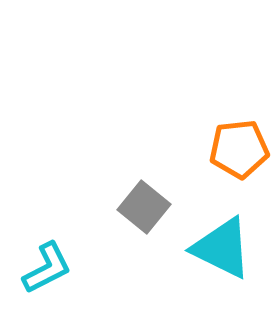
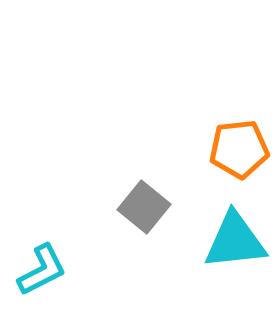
cyan triangle: moved 13 px right, 7 px up; rotated 32 degrees counterclockwise
cyan L-shape: moved 5 px left, 2 px down
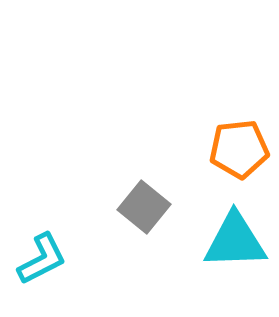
cyan triangle: rotated 4 degrees clockwise
cyan L-shape: moved 11 px up
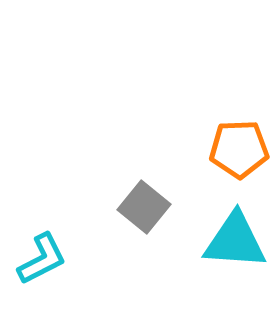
orange pentagon: rotated 4 degrees clockwise
cyan triangle: rotated 6 degrees clockwise
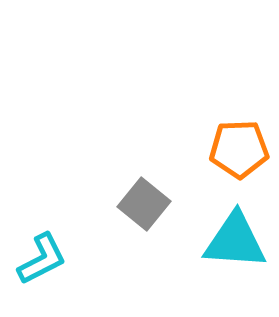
gray square: moved 3 px up
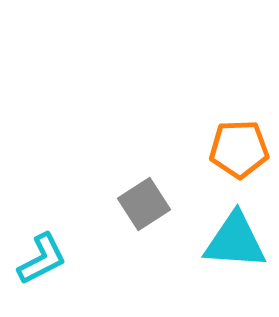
gray square: rotated 18 degrees clockwise
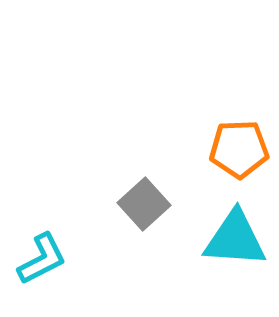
gray square: rotated 9 degrees counterclockwise
cyan triangle: moved 2 px up
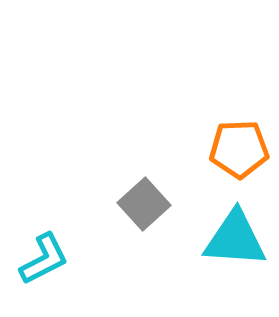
cyan L-shape: moved 2 px right
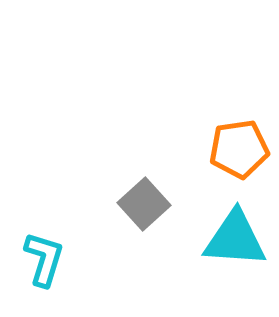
orange pentagon: rotated 6 degrees counterclockwise
cyan L-shape: rotated 46 degrees counterclockwise
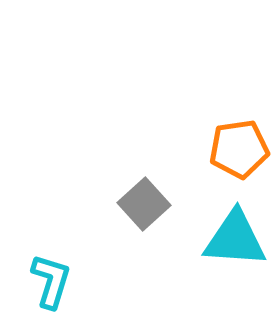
cyan L-shape: moved 7 px right, 22 px down
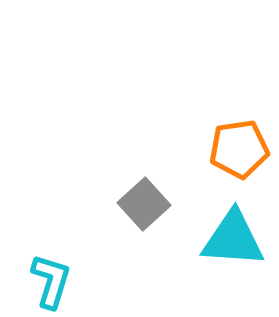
cyan triangle: moved 2 px left
